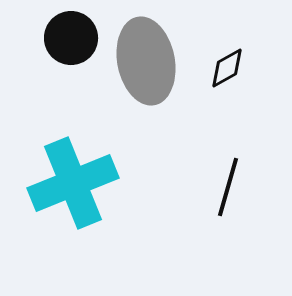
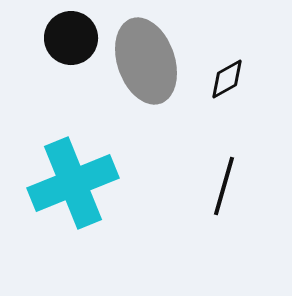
gray ellipse: rotated 8 degrees counterclockwise
black diamond: moved 11 px down
black line: moved 4 px left, 1 px up
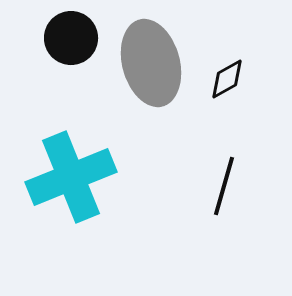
gray ellipse: moved 5 px right, 2 px down; rotated 4 degrees clockwise
cyan cross: moved 2 px left, 6 px up
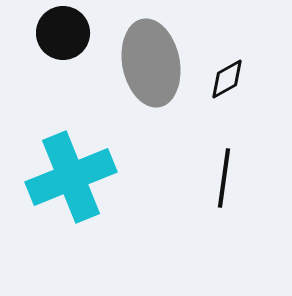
black circle: moved 8 px left, 5 px up
gray ellipse: rotated 4 degrees clockwise
black line: moved 8 px up; rotated 8 degrees counterclockwise
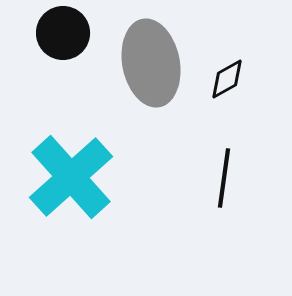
cyan cross: rotated 20 degrees counterclockwise
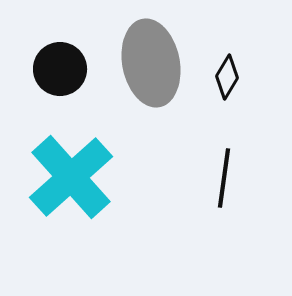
black circle: moved 3 px left, 36 px down
black diamond: moved 2 px up; rotated 30 degrees counterclockwise
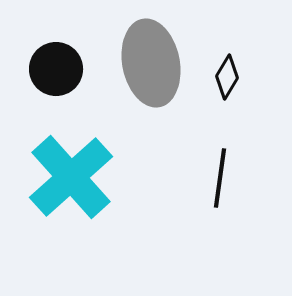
black circle: moved 4 px left
black line: moved 4 px left
